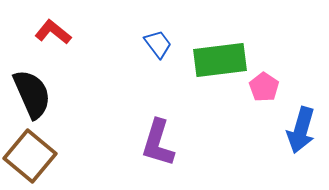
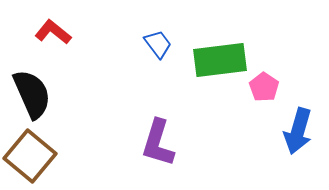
blue arrow: moved 3 px left, 1 px down
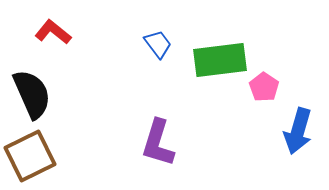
brown square: rotated 24 degrees clockwise
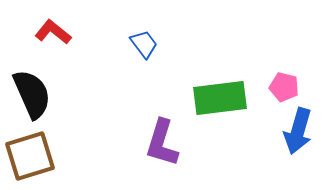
blue trapezoid: moved 14 px left
green rectangle: moved 38 px down
pink pentagon: moved 20 px right; rotated 20 degrees counterclockwise
purple L-shape: moved 4 px right
brown square: rotated 9 degrees clockwise
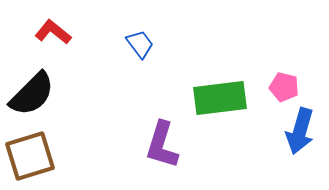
blue trapezoid: moved 4 px left
black semicircle: rotated 69 degrees clockwise
blue arrow: moved 2 px right
purple L-shape: moved 2 px down
